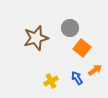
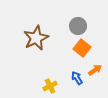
gray circle: moved 8 px right, 2 px up
brown star: rotated 10 degrees counterclockwise
yellow cross: moved 1 px left, 5 px down
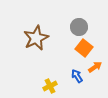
gray circle: moved 1 px right, 1 px down
orange square: moved 2 px right
orange arrow: moved 3 px up
blue arrow: moved 2 px up
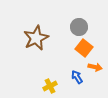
orange arrow: rotated 48 degrees clockwise
blue arrow: moved 1 px down
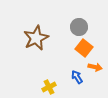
yellow cross: moved 1 px left, 1 px down
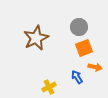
orange square: rotated 30 degrees clockwise
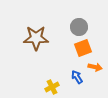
brown star: rotated 25 degrees clockwise
orange square: moved 1 px left
yellow cross: moved 3 px right
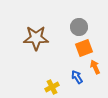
orange square: moved 1 px right
orange arrow: rotated 128 degrees counterclockwise
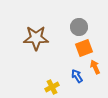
blue arrow: moved 1 px up
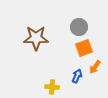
orange arrow: rotated 120 degrees counterclockwise
blue arrow: rotated 56 degrees clockwise
yellow cross: rotated 32 degrees clockwise
